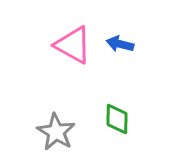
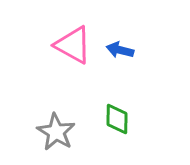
blue arrow: moved 6 px down
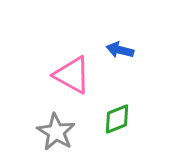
pink triangle: moved 1 px left, 30 px down
green diamond: rotated 68 degrees clockwise
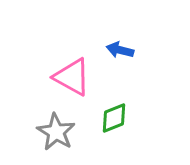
pink triangle: moved 2 px down
green diamond: moved 3 px left, 1 px up
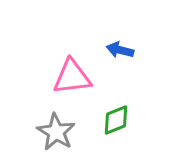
pink triangle: rotated 36 degrees counterclockwise
green diamond: moved 2 px right, 2 px down
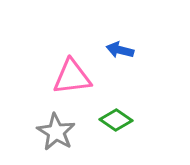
green diamond: rotated 56 degrees clockwise
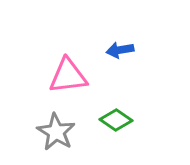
blue arrow: rotated 24 degrees counterclockwise
pink triangle: moved 4 px left, 1 px up
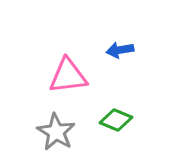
green diamond: rotated 12 degrees counterclockwise
